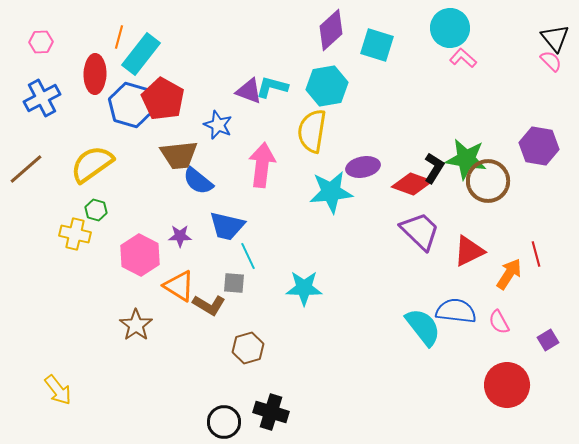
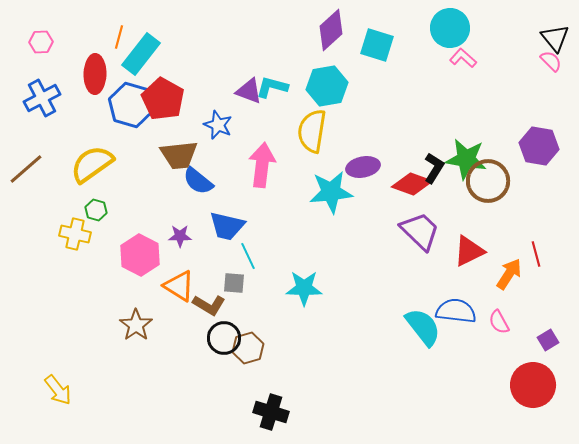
red circle at (507, 385): moved 26 px right
black circle at (224, 422): moved 84 px up
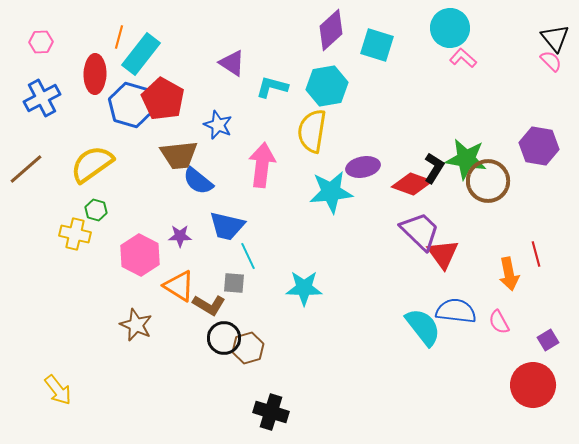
purple triangle at (249, 91): moved 17 px left, 28 px up; rotated 12 degrees clockwise
red triangle at (469, 251): moved 26 px left, 3 px down; rotated 40 degrees counterclockwise
orange arrow at (509, 274): rotated 136 degrees clockwise
brown star at (136, 325): rotated 12 degrees counterclockwise
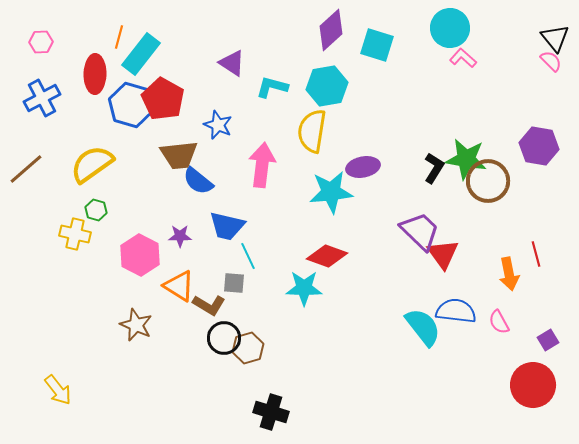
red diamond at (412, 184): moved 85 px left, 72 px down
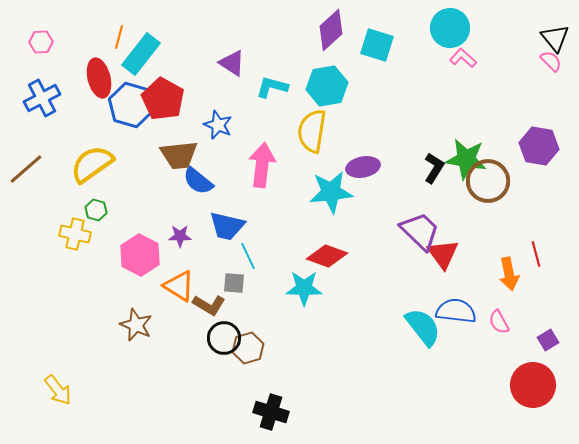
red ellipse at (95, 74): moved 4 px right, 4 px down; rotated 15 degrees counterclockwise
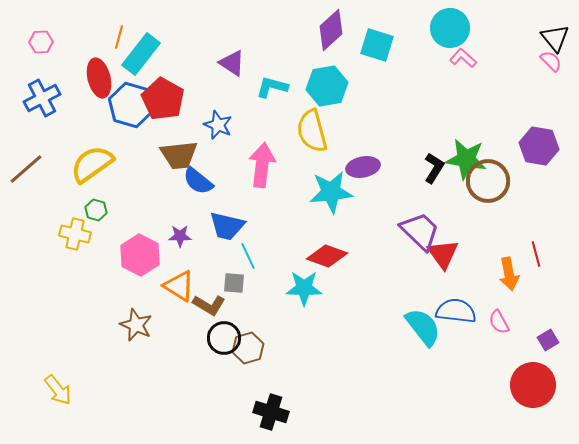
yellow semicircle at (312, 131): rotated 24 degrees counterclockwise
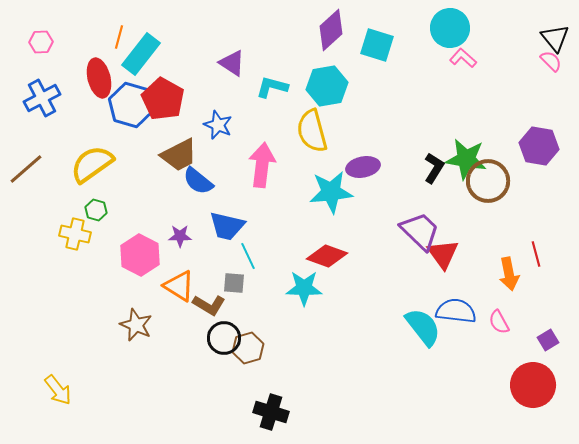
brown trapezoid at (179, 155): rotated 21 degrees counterclockwise
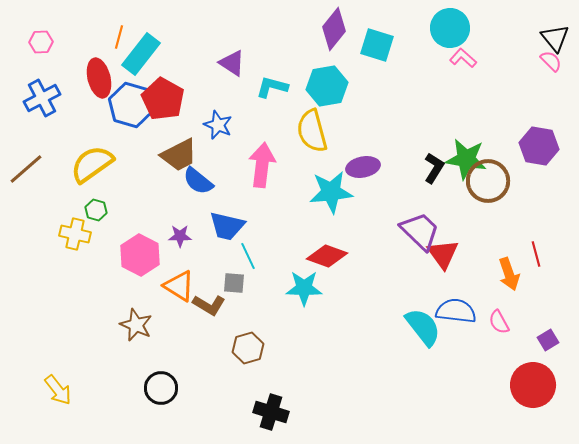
purple diamond at (331, 30): moved 3 px right, 1 px up; rotated 9 degrees counterclockwise
orange arrow at (509, 274): rotated 8 degrees counterclockwise
black circle at (224, 338): moved 63 px left, 50 px down
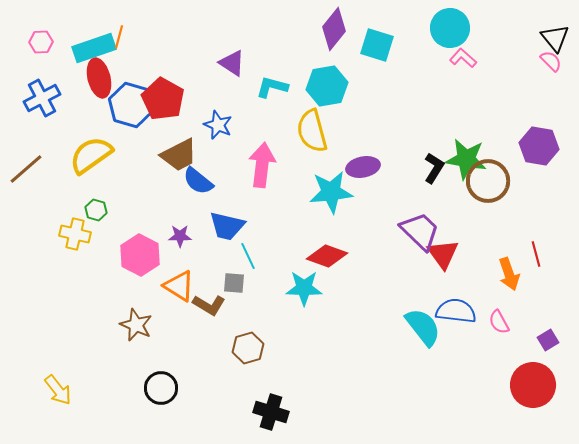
cyan rectangle at (141, 54): moved 47 px left, 6 px up; rotated 33 degrees clockwise
yellow semicircle at (92, 164): moved 1 px left, 9 px up
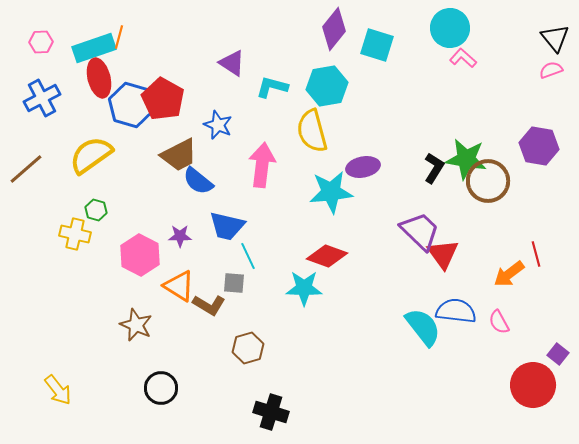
pink semicircle at (551, 61): moved 9 px down; rotated 65 degrees counterclockwise
orange arrow at (509, 274): rotated 72 degrees clockwise
purple square at (548, 340): moved 10 px right, 14 px down; rotated 20 degrees counterclockwise
